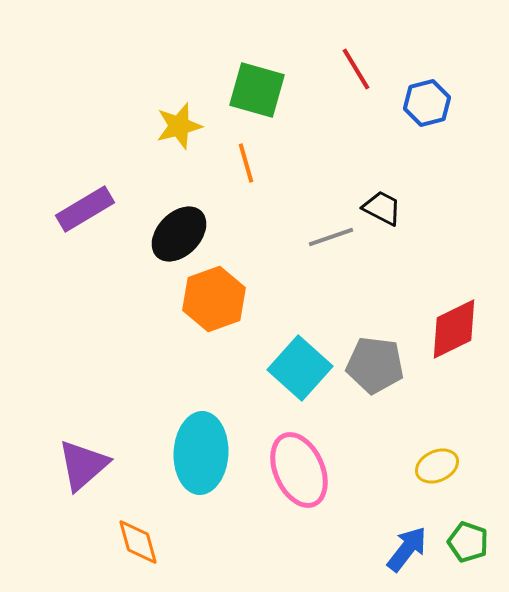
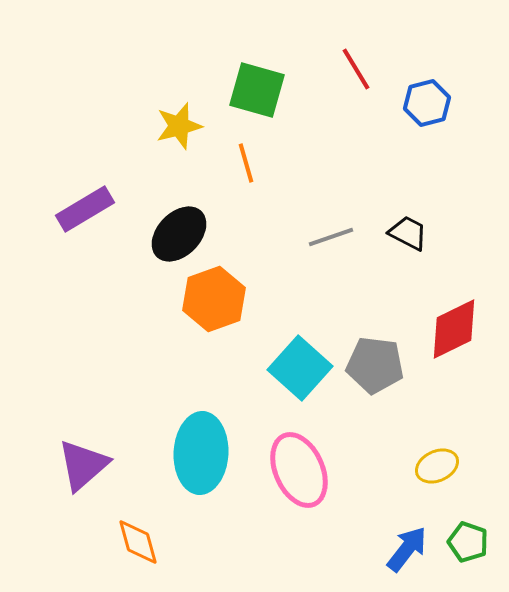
black trapezoid: moved 26 px right, 25 px down
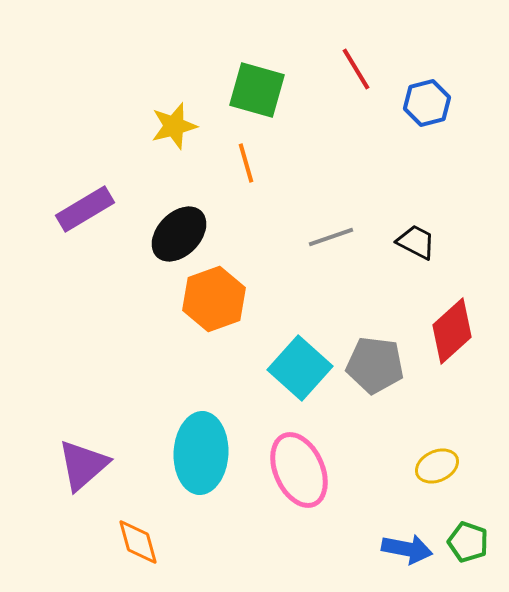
yellow star: moved 5 px left
black trapezoid: moved 8 px right, 9 px down
red diamond: moved 2 px left, 2 px down; rotated 16 degrees counterclockwise
blue arrow: rotated 63 degrees clockwise
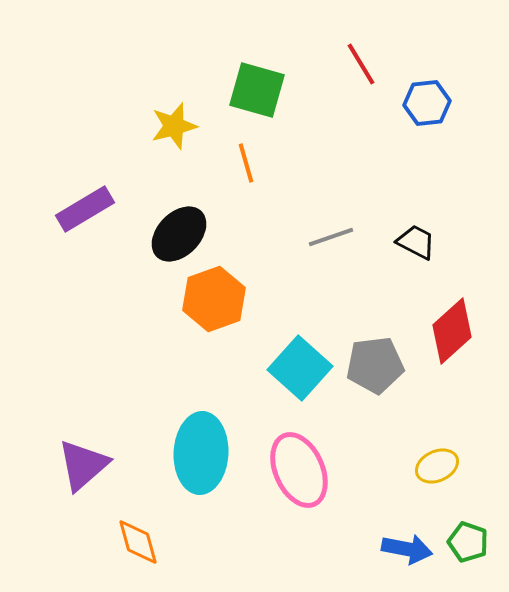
red line: moved 5 px right, 5 px up
blue hexagon: rotated 9 degrees clockwise
gray pentagon: rotated 14 degrees counterclockwise
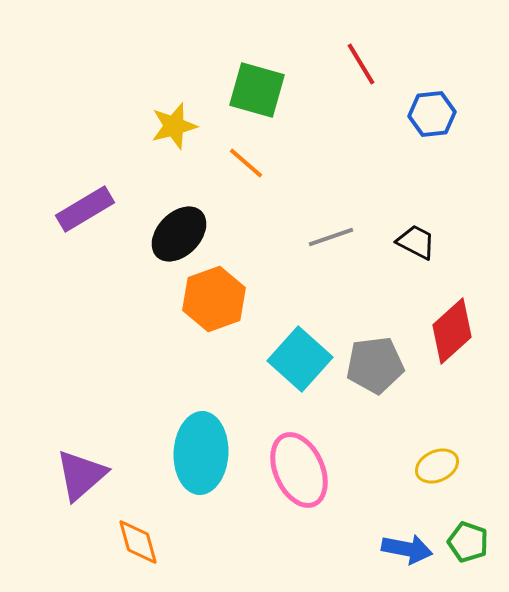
blue hexagon: moved 5 px right, 11 px down
orange line: rotated 33 degrees counterclockwise
cyan square: moved 9 px up
purple triangle: moved 2 px left, 10 px down
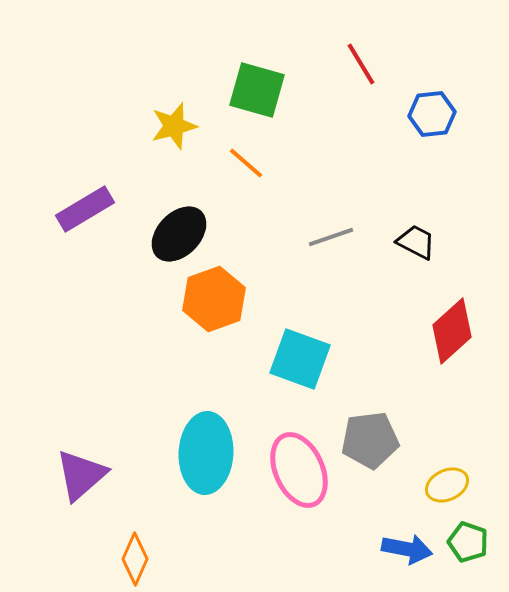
cyan square: rotated 22 degrees counterclockwise
gray pentagon: moved 5 px left, 75 px down
cyan ellipse: moved 5 px right
yellow ellipse: moved 10 px right, 19 px down
orange diamond: moved 3 px left, 17 px down; rotated 39 degrees clockwise
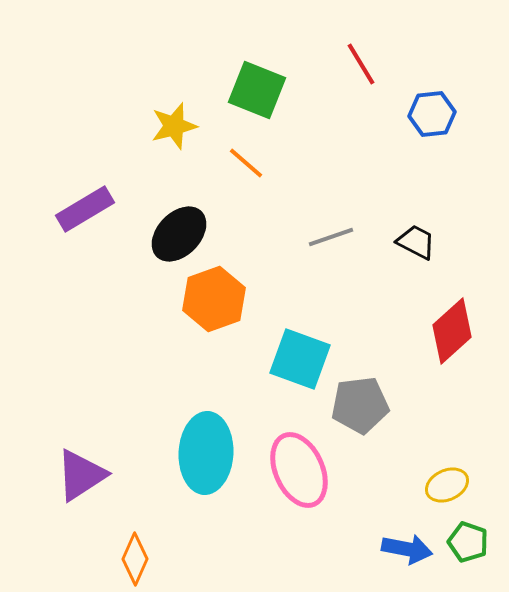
green square: rotated 6 degrees clockwise
gray pentagon: moved 10 px left, 35 px up
purple triangle: rotated 8 degrees clockwise
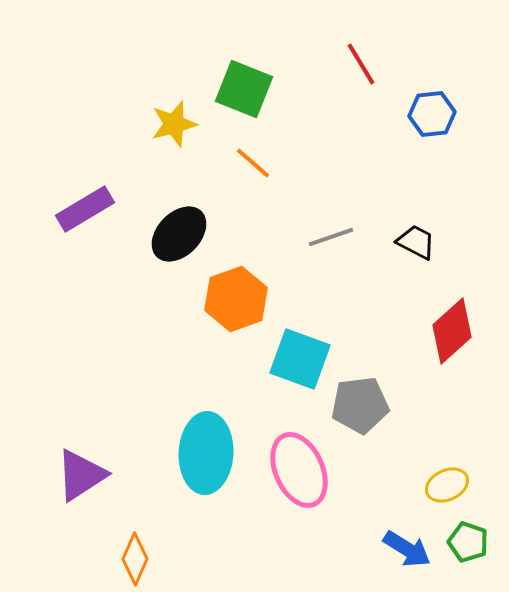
green square: moved 13 px left, 1 px up
yellow star: moved 2 px up
orange line: moved 7 px right
orange hexagon: moved 22 px right
blue arrow: rotated 21 degrees clockwise
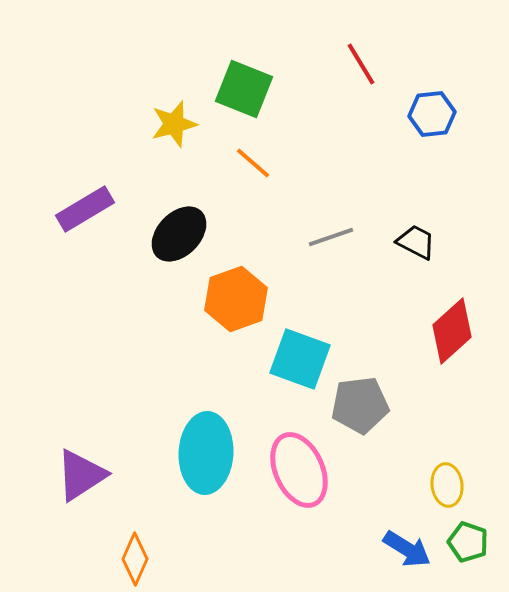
yellow ellipse: rotated 72 degrees counterclockwise
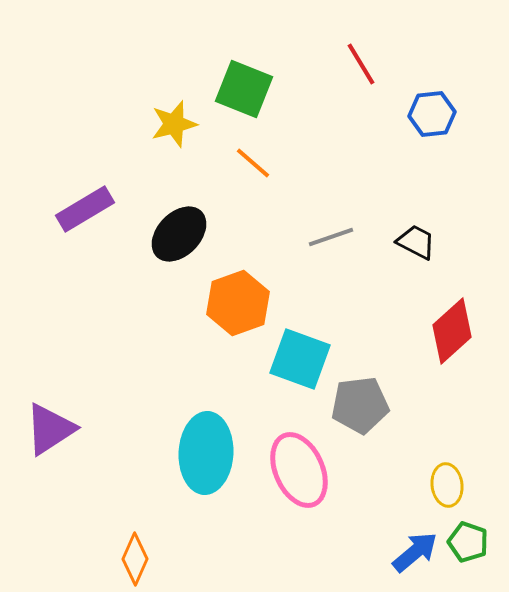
orange hexagon: moved 2 px right, 4 px down
purple triangle: moved 31 px left, 46 px up
blue arrow: moved 8 px right, 3 px down; rotated 72 degrees counterclockwise
